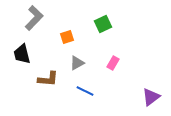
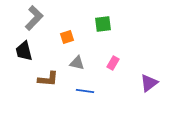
green square: rotated 18 degrees clockwise
black trapezoid: moved 2 px right, 3 px up
gray triangle: rotated 42 degrees clockwise
blue line: rotated 18 degrees counterclockwise
purple triangle: moved 2 px left, 14 px up
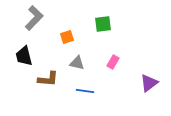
black trapezoid: moved 5 px down
pink rectangle: moved 1 px up
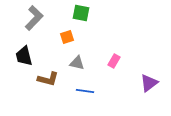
green square: moved 22 px left, 11 px up; rotated 18 degrees clockwise
pink rectangle: moved 1 px right, 1 px up
brown L-shape: rotated 10 degrees clockwise
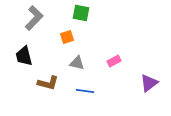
pink rectangle: rotated 32 degrees clockwise
brown L-shape: moved 4 px down
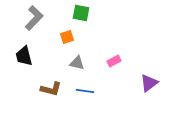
brown L-shape: moved 3 px right, 6 px down
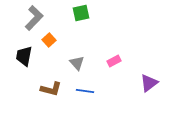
green square: rotated 24 degrees counterclockwise
orange square: moved 18 px left, 3 px down; rotated 24 degrees counterclockwise
black trapezoid: rotated 25 degrees clockwise
gray triangle: rotated 35 degrees clockwise
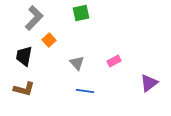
brown L-shape: moved 27 px left
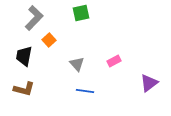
gray triangle: moved 1 px down
